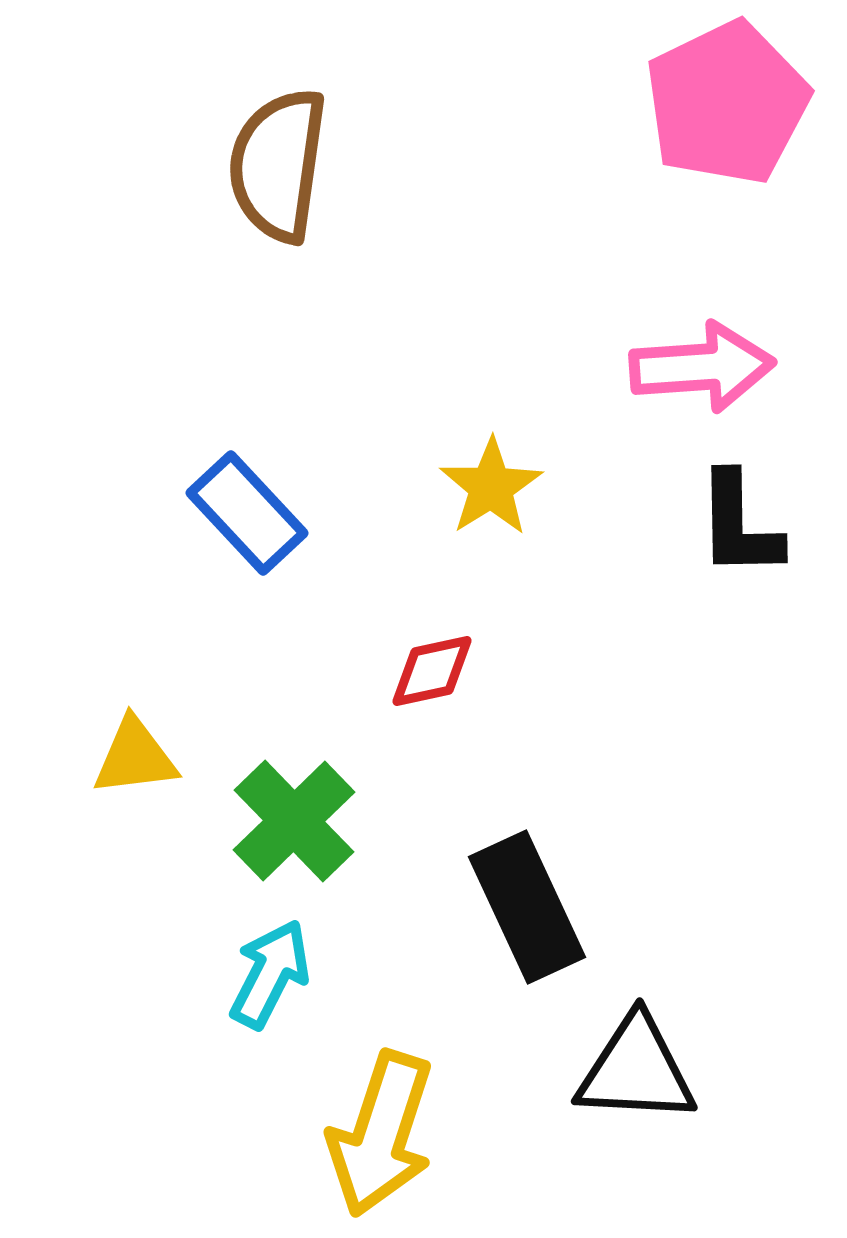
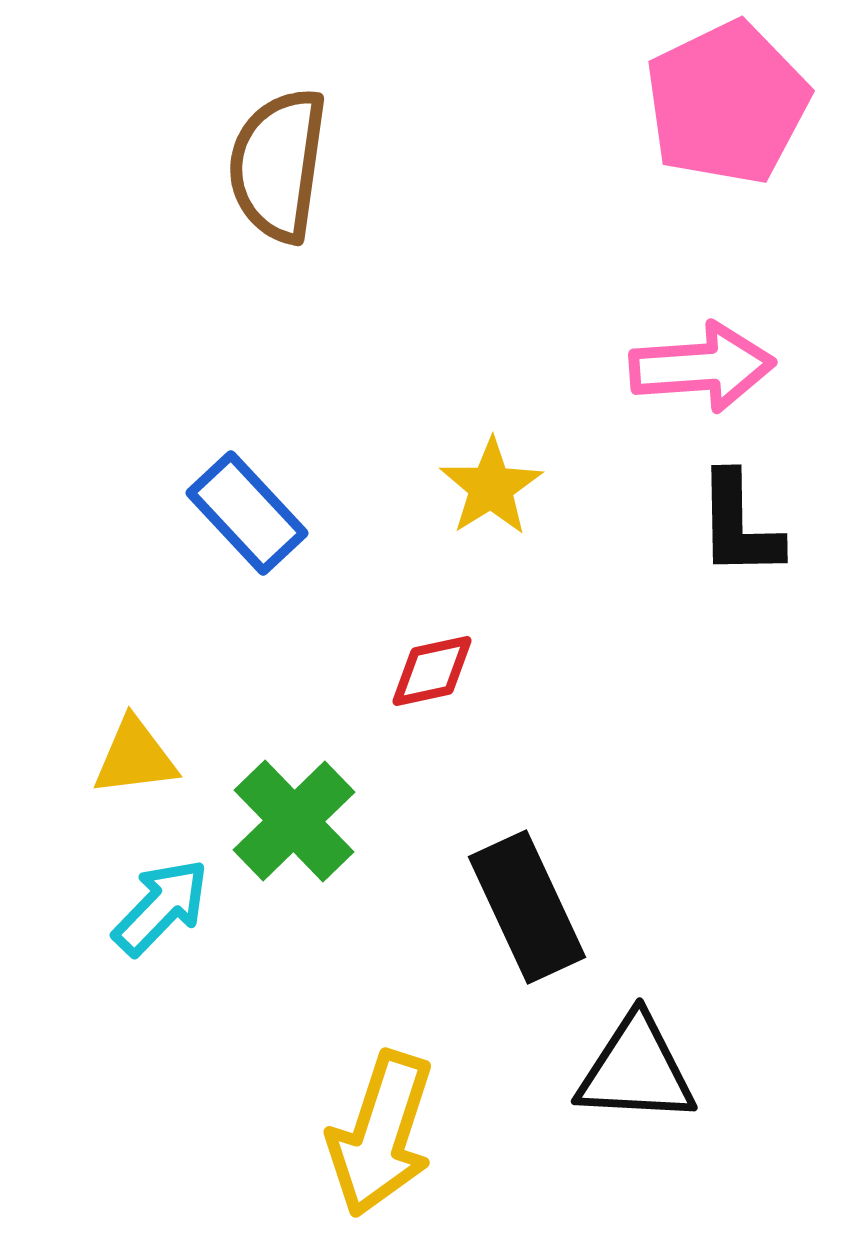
cyan arrow: moved 109 px left, 67 px up; rotated 17 degrees clockwise
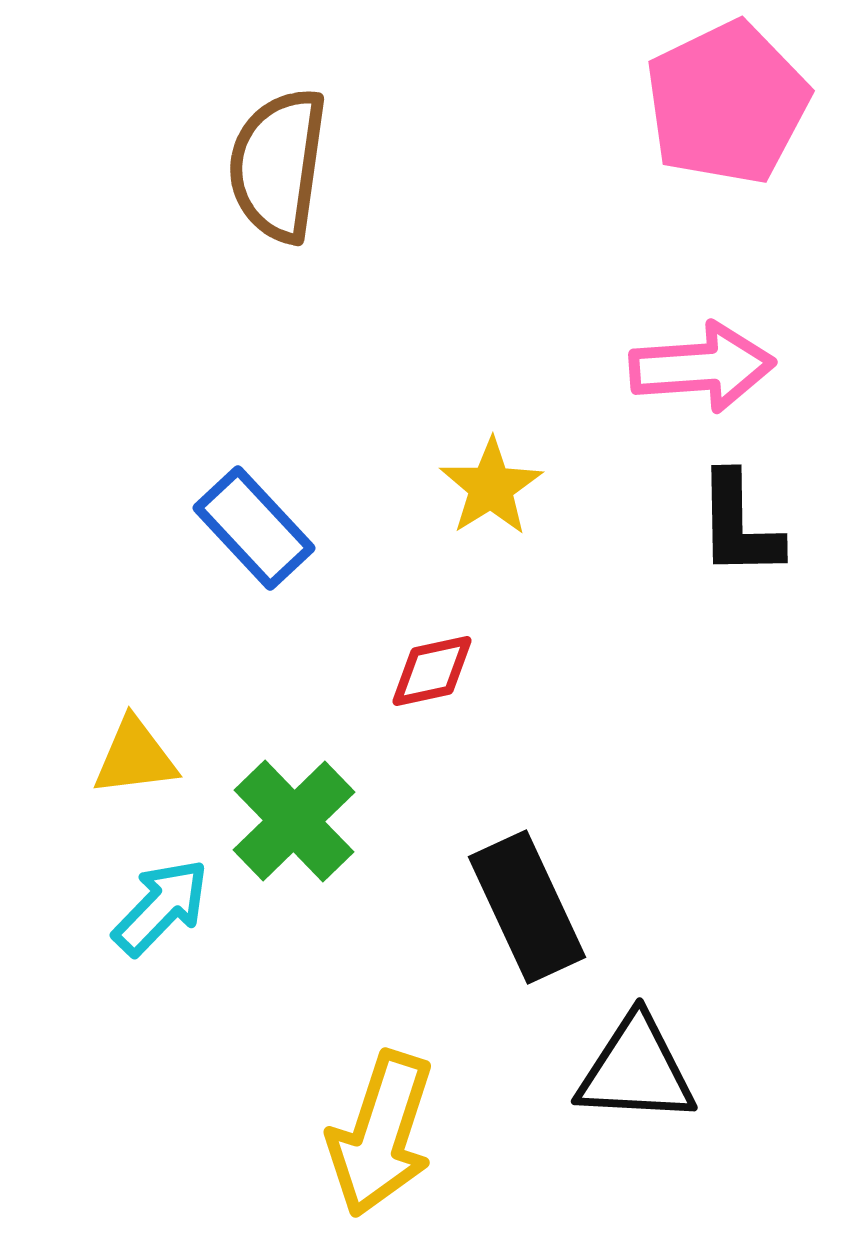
blue rectangle: moved 7 px right, 15 px down
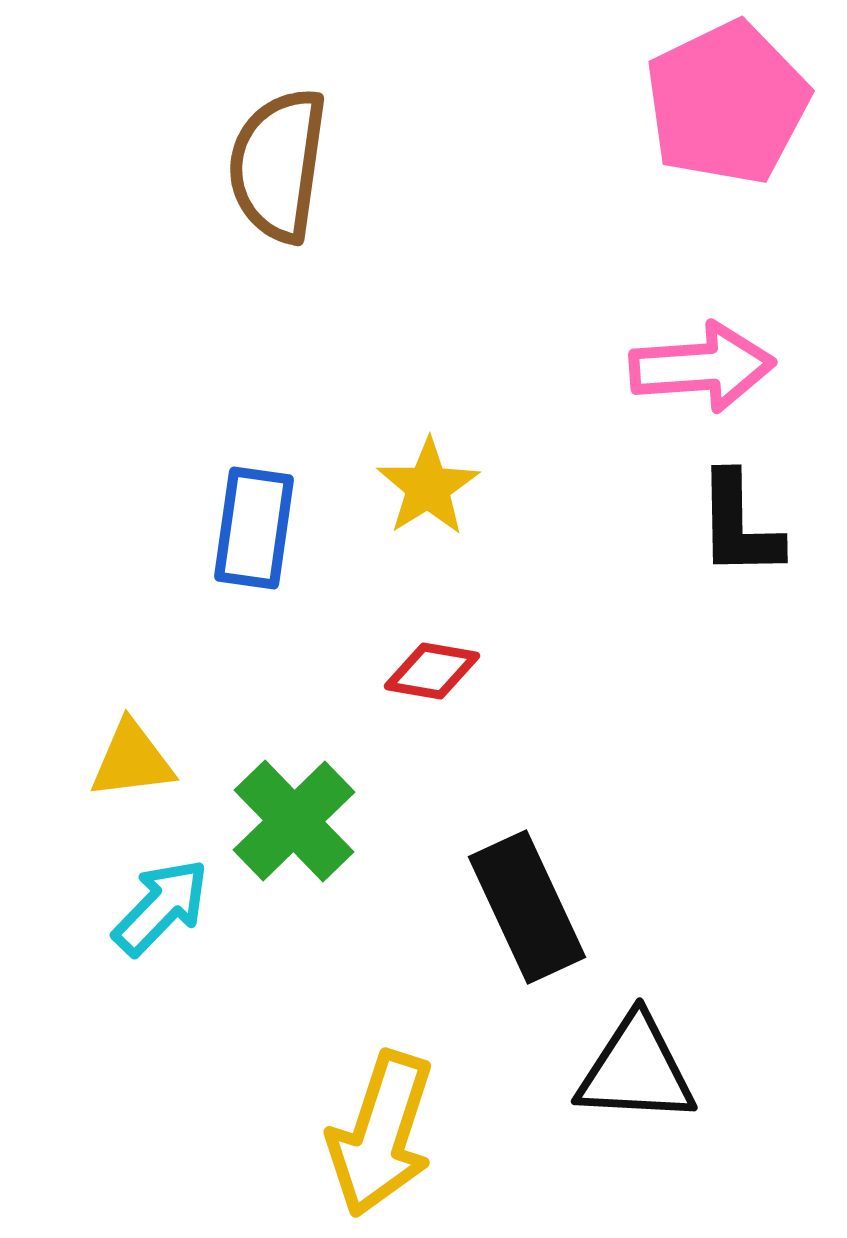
yellow star: moved 63 px left
blue rectangle: rotated 51 degrees clockwise
red diamond: rotated 22 degrees clockwise
yellow triangle: moved 3 px left, 3 px down
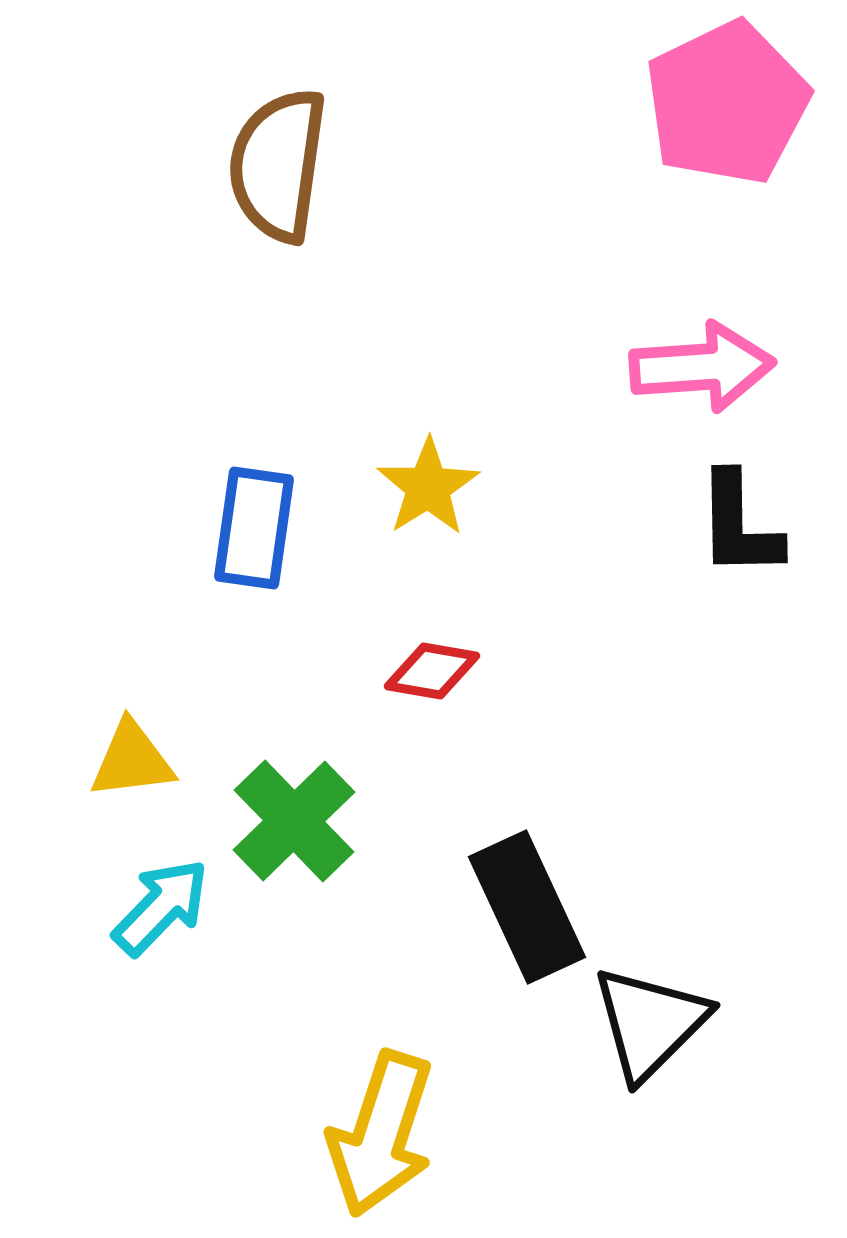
black triangle: moved 14 px right, 47 px up; rotated 48 degrees counterclockwise
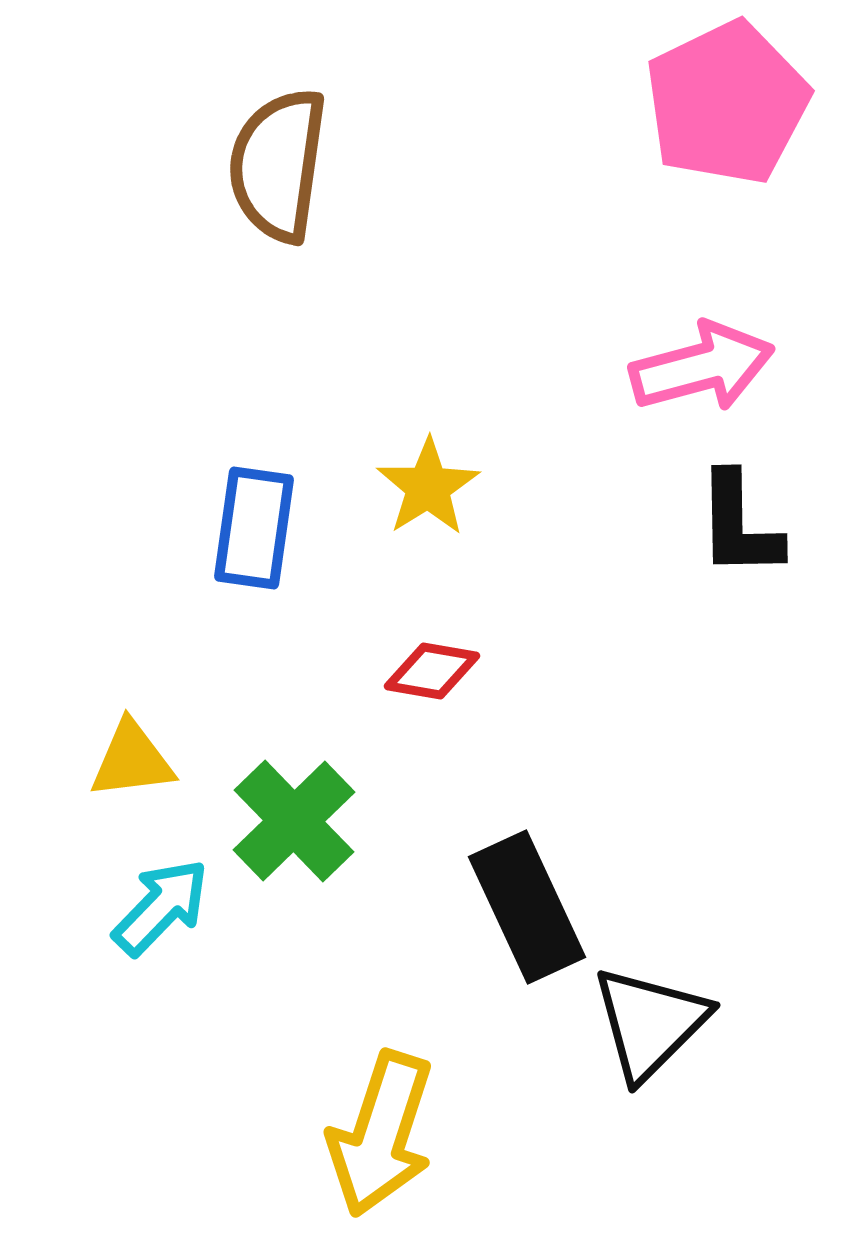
pink arrow: rotated 11 degrees counterclockwise
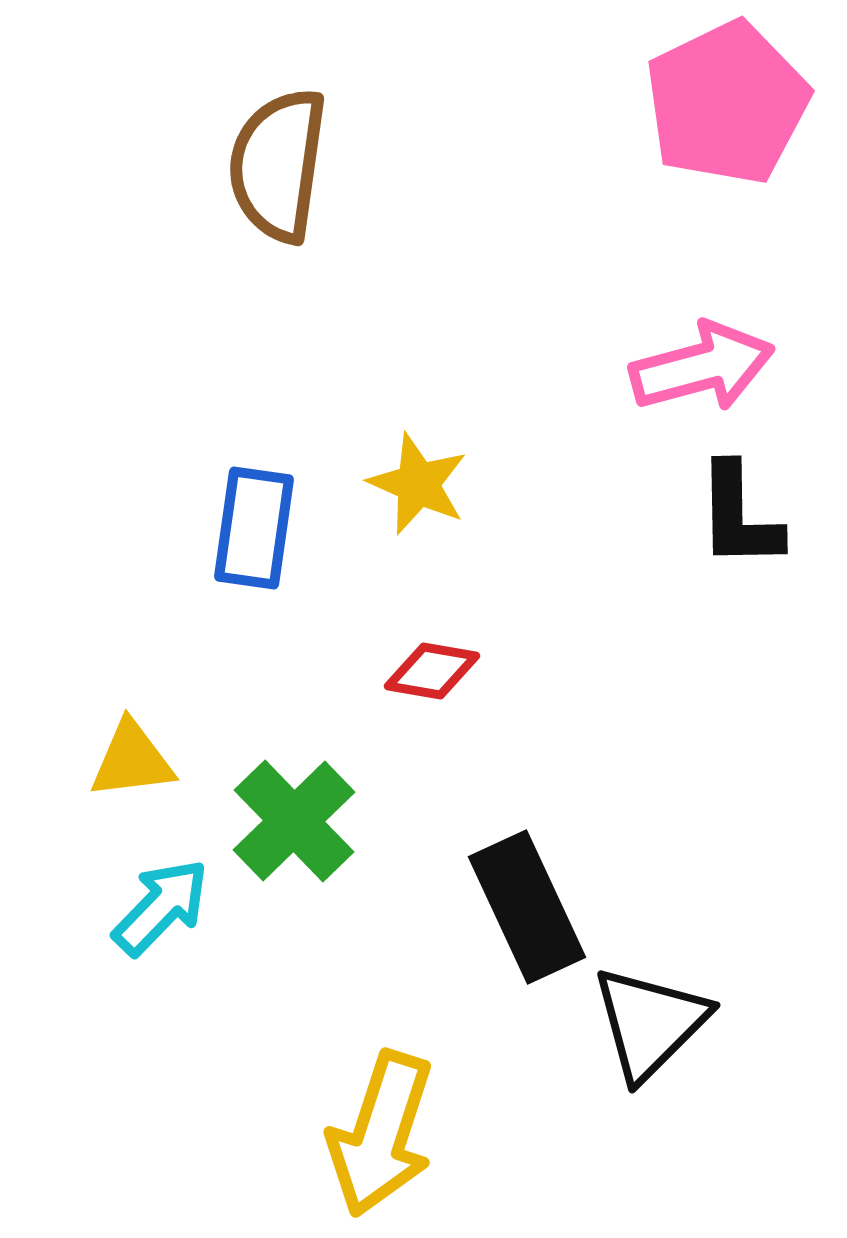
yellow star: moved 10 px left, 3 px up; rotated 16 degrees counterclockwise
black L-shape: moved 9 px up
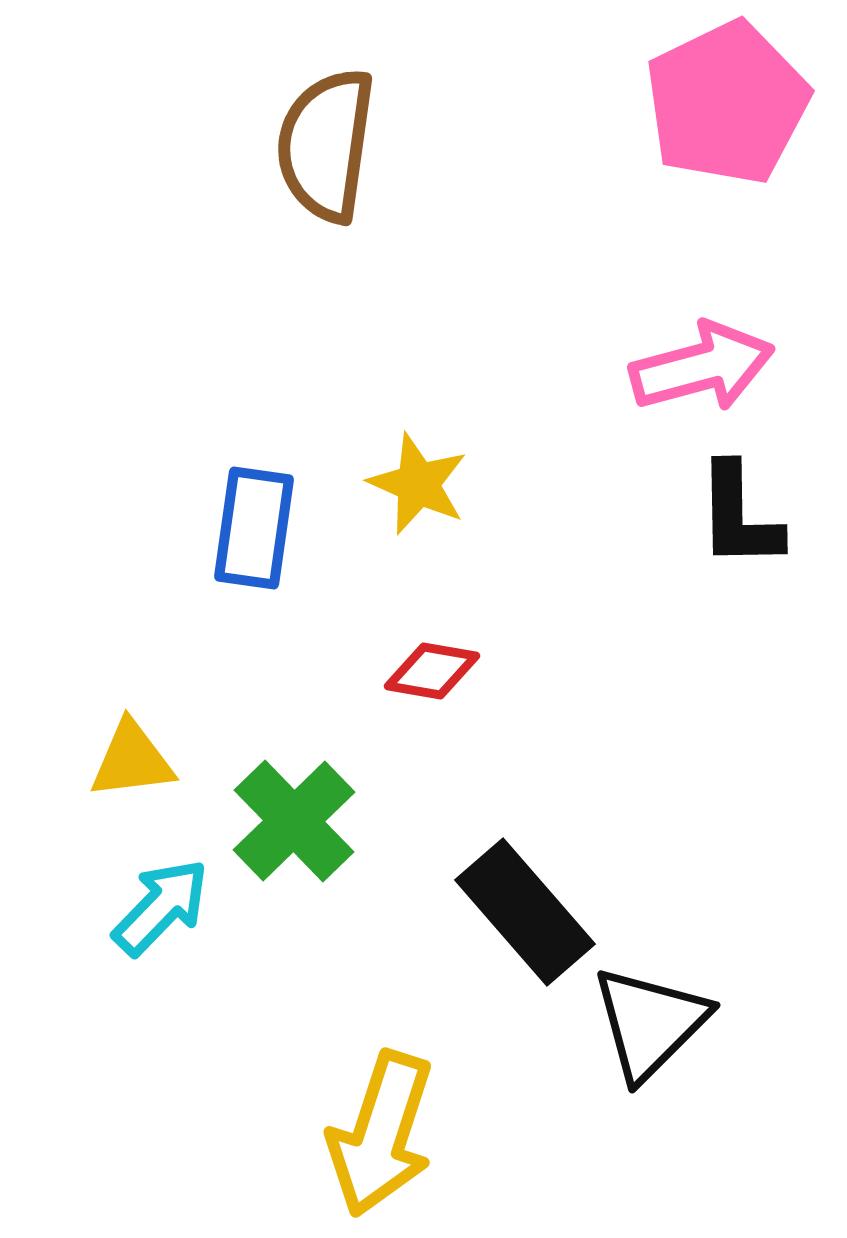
brown semicircle: moved 48 px right, 20 px up
black rectangle: moved 2 px left, 5 px down; rotated 16 degrees counterclockwise
